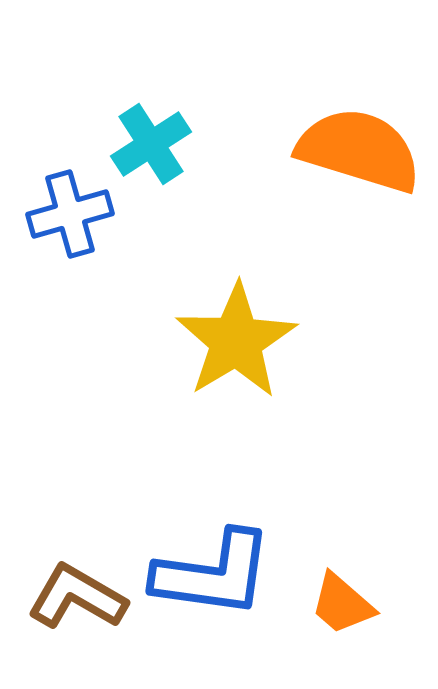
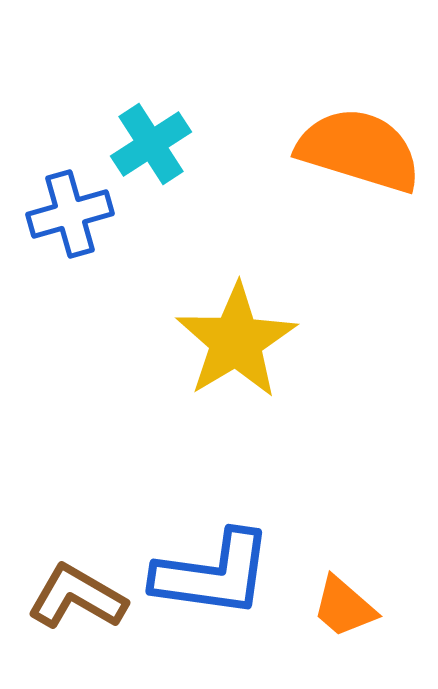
orange trapezoid: moved 2 px right, 3 px down
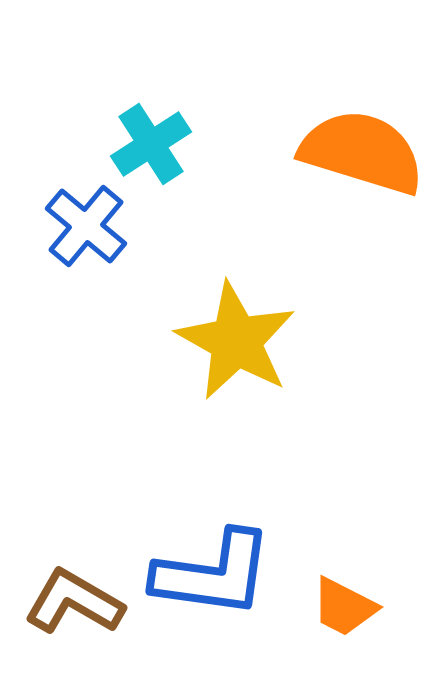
orange semicircle: moved 3 px right, 2 px down
blue cross: moved 16 px right, 12 px down; rotated 34 degrees counterclockwise
yellow star: rotated 12 degrees counterclockwise
brown L-shape: moved 3 px left, 5 px down
orange trapezoid: rotated 14 degrees counterclockwise
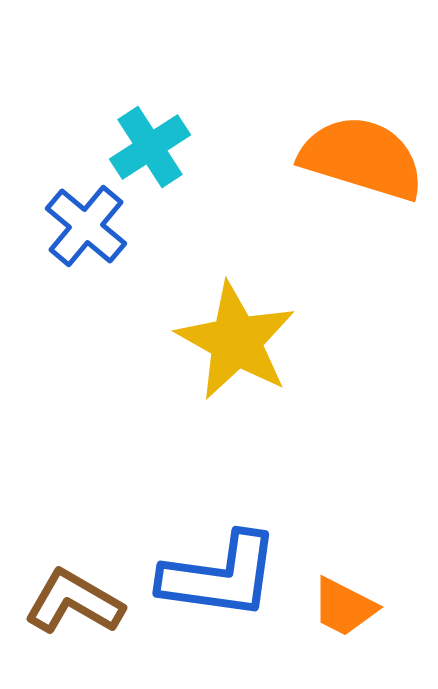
cyan cross: moved 1 px left, 3 px down
orange semicircle: moved 6 px down
blue L-shape: moved 7 px right, 2 px down
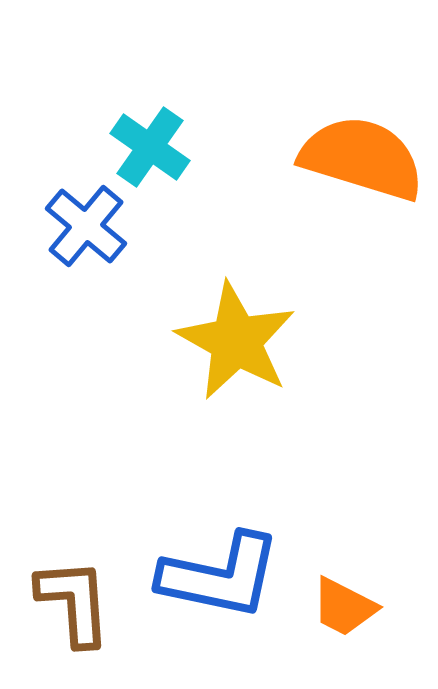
cyan cross: rotated 22 degrees counterclockwise
blue L-shape: rotated 4 degrees clockwise
brown L-shape: rotated 56 degrees clockwise
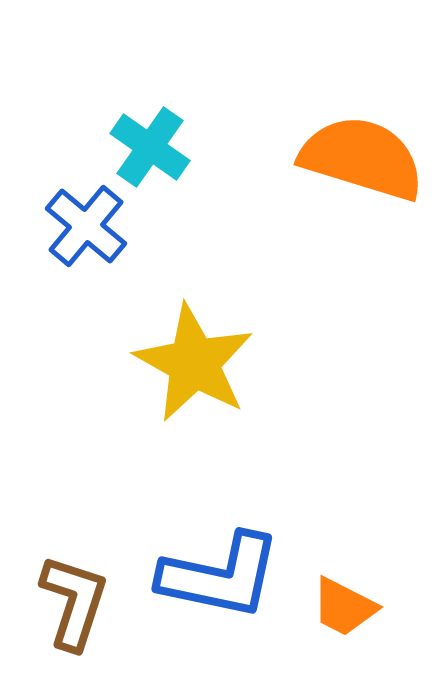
yellow star: moved 42 px left, 22 px down
brown L-shape: rotated 22 degrees clockwise
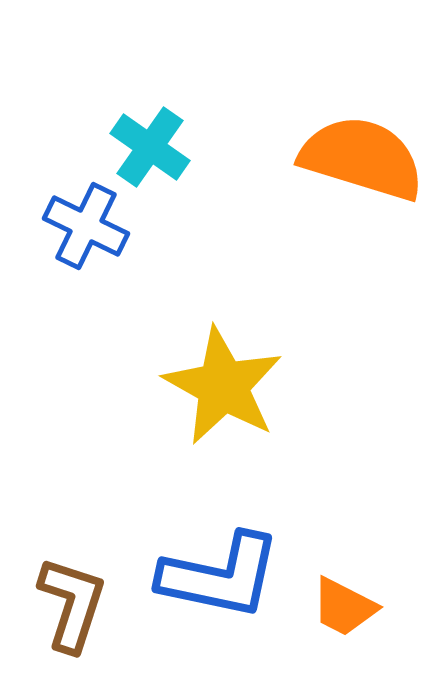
blue cross: rotated 14 degrees counterclockwise
yellow star: moved 29 px right, 23 px down
brown L-shape: moved 2 px left, 2 px down
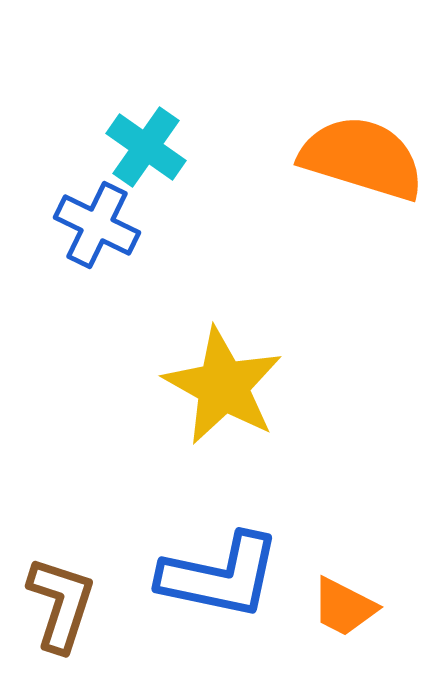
cyan cross: moved 4 px left
blue cross: moved 11 px right, 1 px up
brown L-shape: moved 11 px left
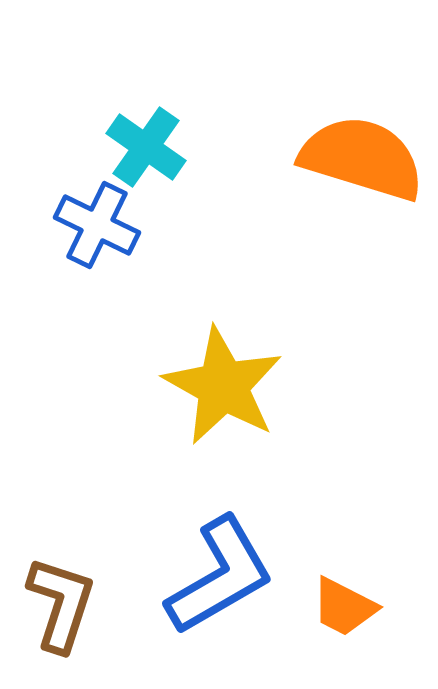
blue L-shape: rotated 42 degrees counterclockwise
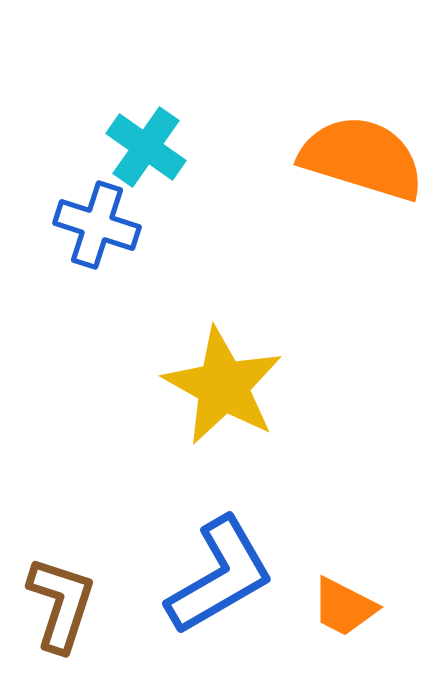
blue cross: rotated 8 degrees counterclockwise
